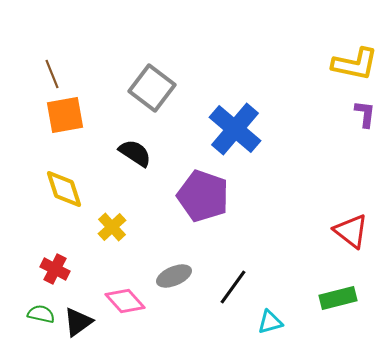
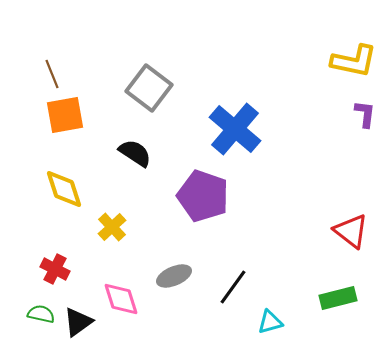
yellow L-shape: moved 1 px left, 3 px up
gray square: moved 3 px left
pink diamond: moved 4 px left, 2 px up; rotated 24 degrees clockwise
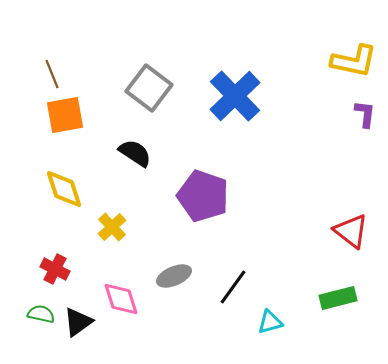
blue cross: moved 33 px up; rotated 6 degrees clockwise
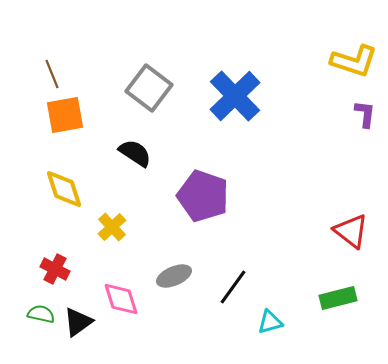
yellow L-shape: rotated 6 degrees clockwise
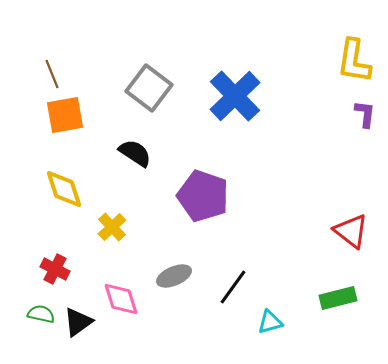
yellow L-shape: rotated 81 degrees clockwise
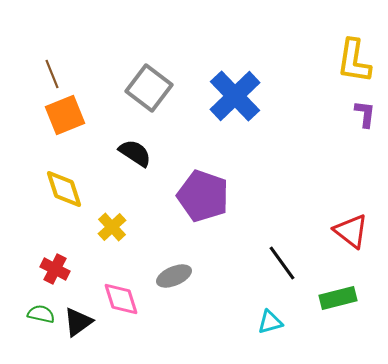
orange square: rotated 12 degrees counterclockwise
black line: moved 49 px right, 24 px up; rotated 72 degrees counterclockwise
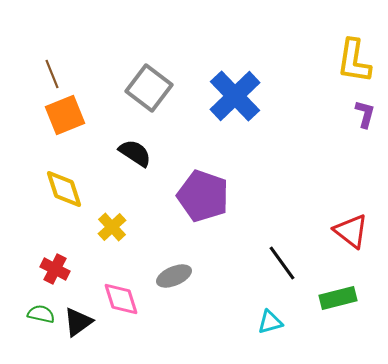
purple L-shape: rotated 8 degrees clockwise
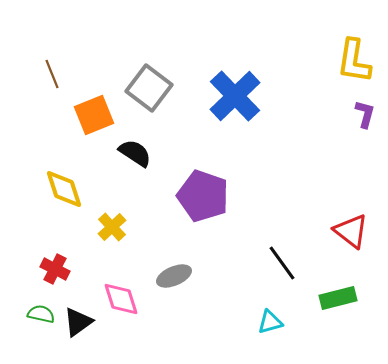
orange square: moved 29 px right
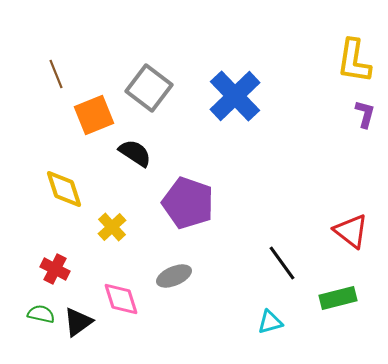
brown line: moved 4 px right
purple pentagon: moved 15 px left, 7 px down
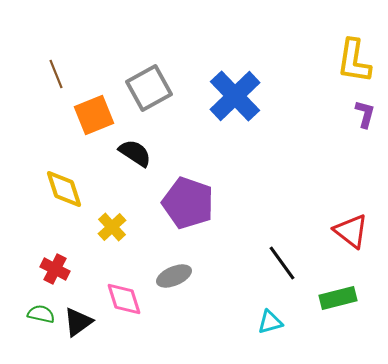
gray square: rotated 24 degrees clockwise
pink diamond: moved 3 px right
